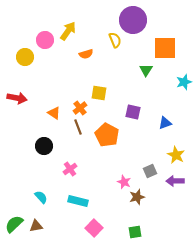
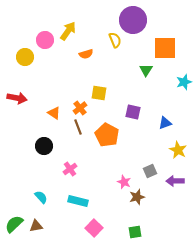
yellow star: moved 2 px right, 5 px up
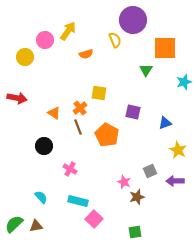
pink cross: rotated 24 degrees counterclockwise
pink square: moved 9 px up
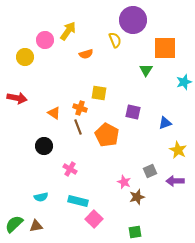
orange cross: rotated 32 degrees counterclockwise
cyan semicircle: rotated 120 degrees clockwise
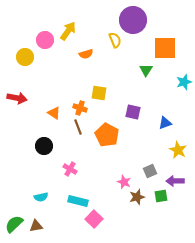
green square: moved 26 px right, 36 px up
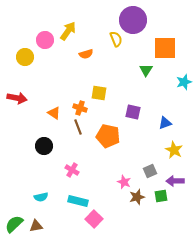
yellow semicircle: moved 1 px right, 1 px up
orange pentagon: moved 1 px right, 1 px down; rotated 15 degrees counterclockwise
yellow star: moved 4 px left
pink cross: moved 2 px right, 1 px down
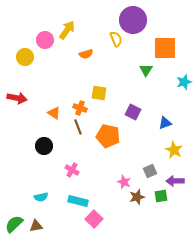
yellow arrow: moved 1 px left, 1 px up
purple square: rotated 14 degrees clockwise
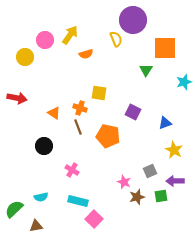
yellow arrow: moved 3 px right, 5 px down
green semicircle: moved 15 px up
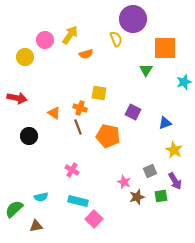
purple circle: moved 1 px up
black circle: moved 15 px left, 10 px up
purple arrow: rotated 120 degrees counterclockwise
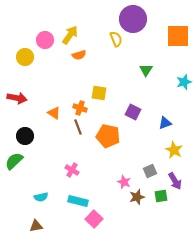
orange square: moved 13 px right, 12 px up
orange semicircle: moved 7 px left, 1 px down
black circle: moved 4 px left
green semicircle: moved 48 px up
